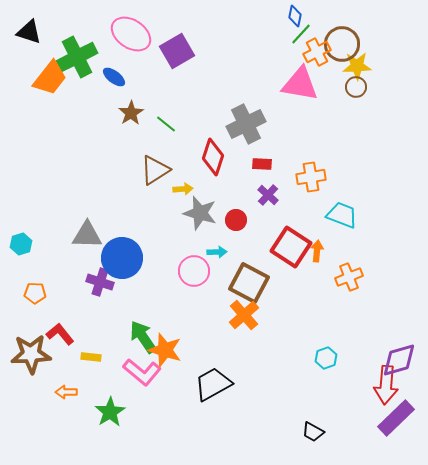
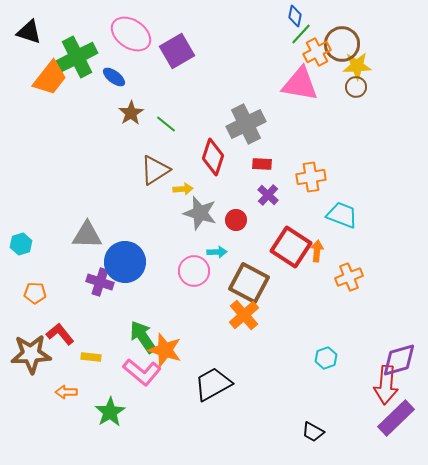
blue circle at (122, 258): moved 3 px right, 4 px down
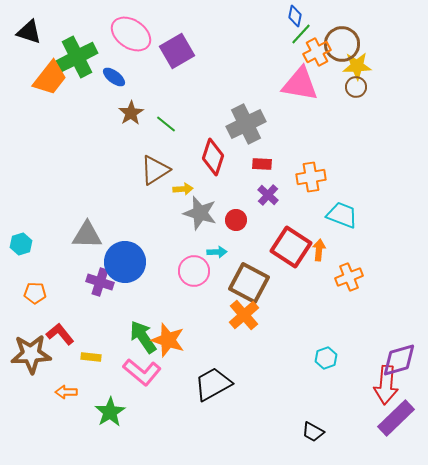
orange arrow at (317, 251): moved 2 px right, 1 px up
orange star at (165, 350): moved 3 px right, 10 px up
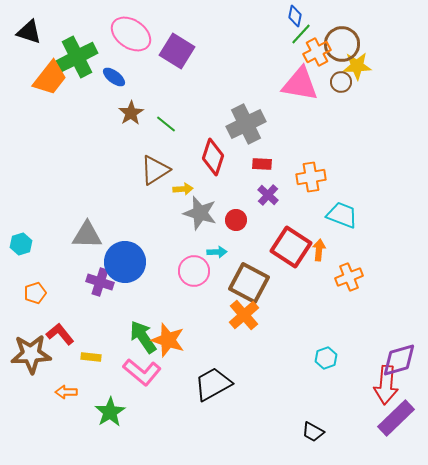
purple square at (177, 51): rotated 28 degrees counterclockwise
brown circle at (356, 87): moved 15 px left, 5 px up
orange pentagon at (35, 293): rotated 20 degrees counterclockwise
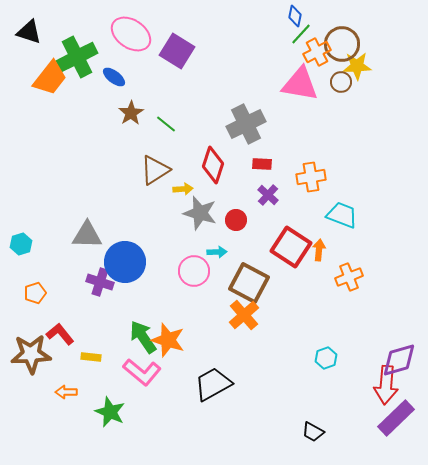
red diamond at (213, 157): moved 8 px down
green star at (110, 412): rotated 16 degrees counterclockwise
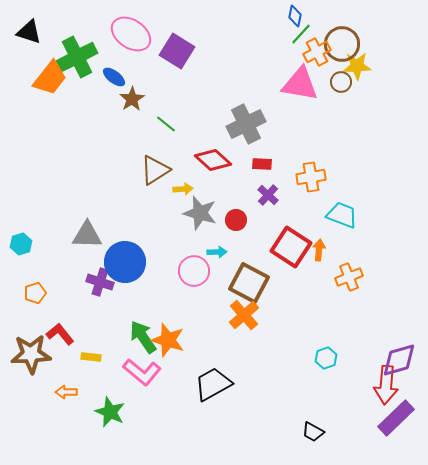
brown star at (131, 113): moved 1 px right, 14 px up
red diamond at (213, 165): moved 5 px up; rotated 66 degrees counterclockwise
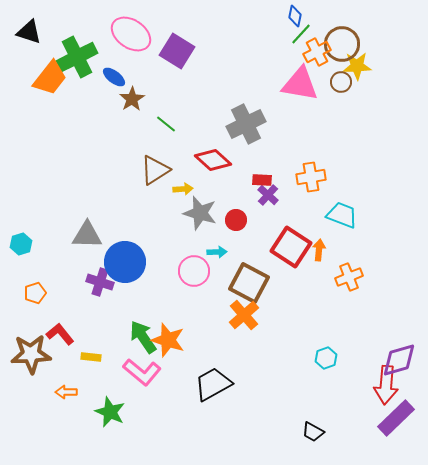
red rectangle at (262, 164): moved 16 px down
